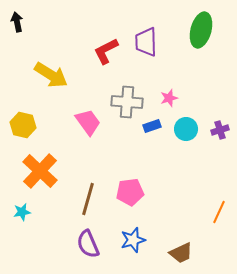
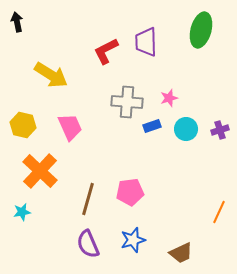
pink trapezoid: moved 18 px left, 5 px down; rotated 12 degrees clockwise
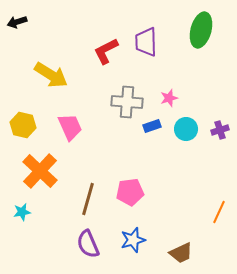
black arrow: rotated 96 degrees counterclockwise
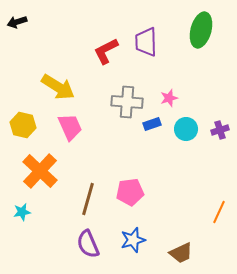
yellow arrow: moved 7 px right, 12 px down
blue rectangle: moved 2 px up
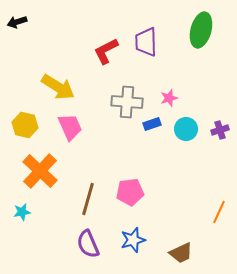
yellow hexagon: moved 2 px right
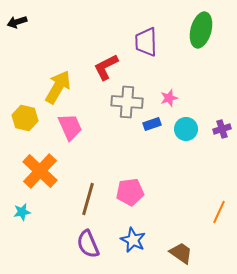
red L-shape: moved 16 px down
yellow arrow: rotated 92 degrees counterclockwise
yellow hexagon: moved 7 px up
purple cross: moved 2 px right, 1 px up
blue star: rotated 30 degrees counterclockwise
brown trapezoid: rotated 120 degrees counterclockwise
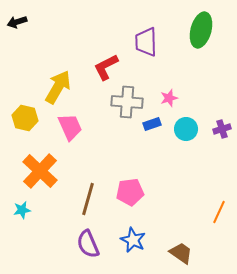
cyan star: moved 2 px up
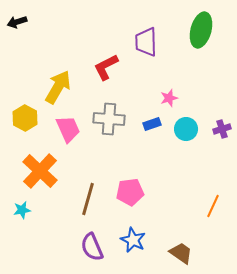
gray cross: moved 18 px left, 17 px down
yellow hexagon: rotated 15 degrees clockwise
pink trapezoid: moved 2 px left, 2 px down
orange line: moved 6 px left, 6 px up
purple semicircle: moved 4 px right, 3 px down
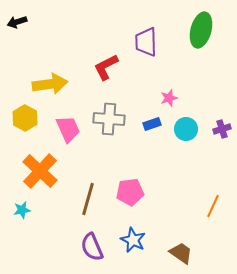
yellow arrow: moved 8 px left, 3 px up; rotated 52 degrees clockwise
